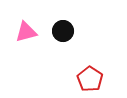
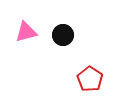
black circle: moved 4 px down
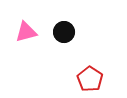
black circle: moved 1 px right, 3 px up
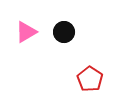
pink triangle: rotated 15 degrees counterclockwise
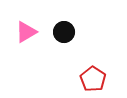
red pentagon: moved 3 px right
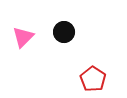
pink triangle: moved 3 px left, 5 px down; rotated 15 degrees counterclockwise
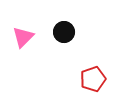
red pentagon: rotated 20 degrees clockwise
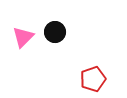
black circle: moved 9 px left
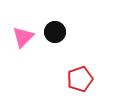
red pentagon: moved 13 px left
